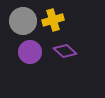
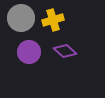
gray circle: moved 2 px left, 3 px up
purple circle: moved 1 px left
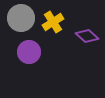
yellow cross: moved 2 px down; rotated 15 degrees counterclockwise
purple diamond: moved 22 px right, 15 px up
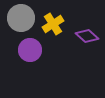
yellow cross: moved 2 px down
purple circle: moved 1 px right, 2 px up
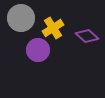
yellow cross: moved 4 px down
purple circle: moved 8 px right
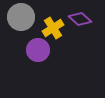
gray circle: moved 1 px up
purple diamond: moved 7 px left, 17 px up
